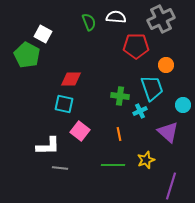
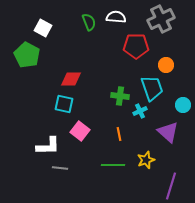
white square: moved 6 px up
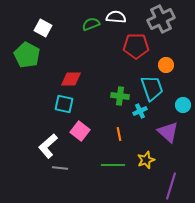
green semicircle: moved 2 px right, 2 px down; rotated 90 degrees counterclockwise
white L-shape: rotated 140 degrees clockwise
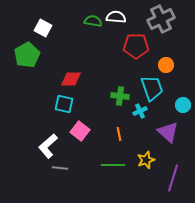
green semicircle: moved 2 px right, 3 px up; rotated 30 degrees clockwise
green pentagon: rotated 15 degrees clockwise
purple line: moved 2 px right, 8 px up
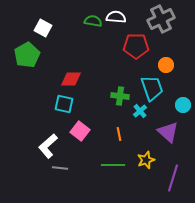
cyan cross: rotated 16 degrees counterclockwise
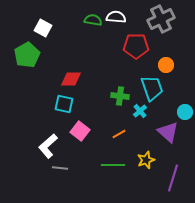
green semicircle: moved 1 px up
cyan circle: moved 2 px right, 7 px down
orange line: rotated 72 degrees clockwise
